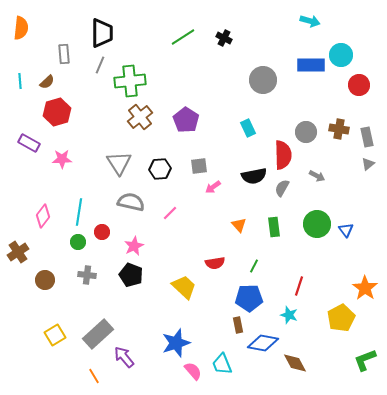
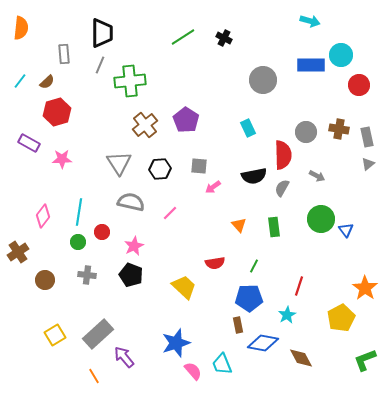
cyan line at (20, 81): rotated 42 degrees clockwise
brown cross at (140, 117): moved 5 px right, 8 px down
gray square at (199, 166): rotated 12 degrees clockwise
green circle at (317, 224): moved 4 px right, 5 px up
cyan star at (289, 315): moved 2 px left; rotated 24 degrees clockwise
brown diamond at (295, 363): moved 6 px right, 5 px up
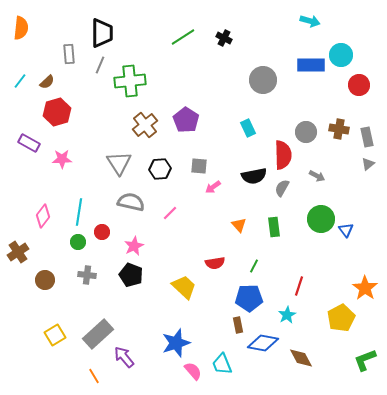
gray rectangle at (64, 54): moved 5 px right
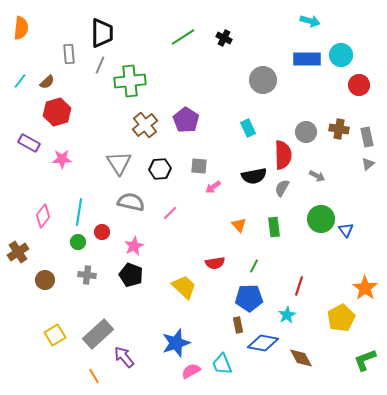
blue rectangle at (311, 65): moved 4 px left, 6 px up
pink semicircle at (193, 371): moved 2 px left; rotated 78 degrees counterclockwise
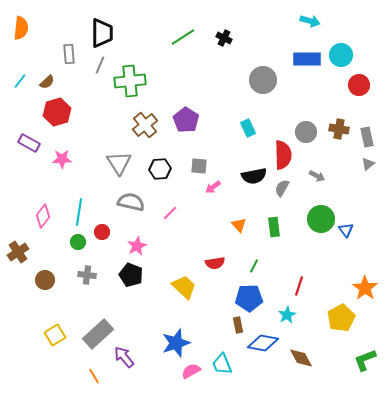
pink star at (134, 246): moved 3 px right
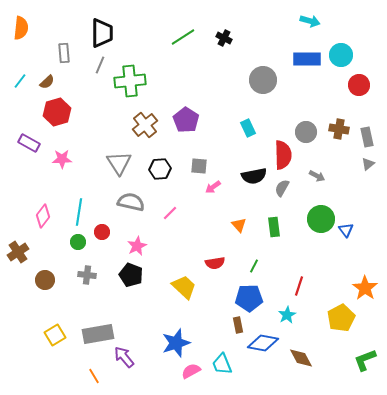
gray rectangle at (69, 54): moved 5 px left, 1 px up
gray rectangle at (98, 334): rotated 32 degrees clockwise
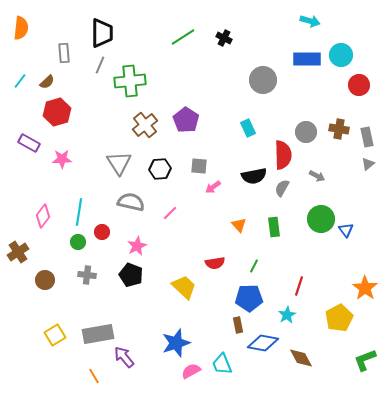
yellow pentagon at (341, 318): moved 2 px left
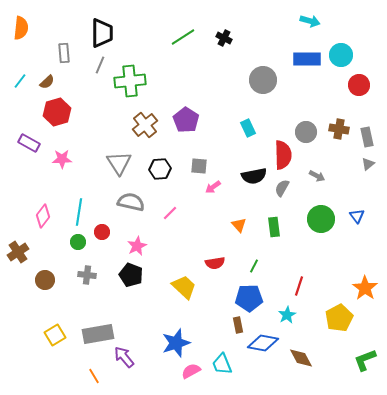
blue triangle at (346, 230): moved 11 px right, 14 px up
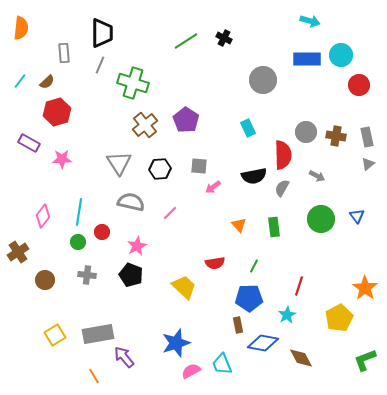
green line at (183, 37): moved 3 px right, 4 px down
green cross at (130, 81): moved 3 px right, 2 px down; rotated 24 degrees clockwise
brown cross at (339, 129): moved 3 px left, 7 px down
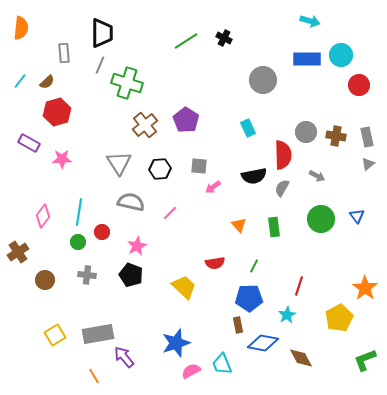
green cross at (133, 83): moved 6 px left
